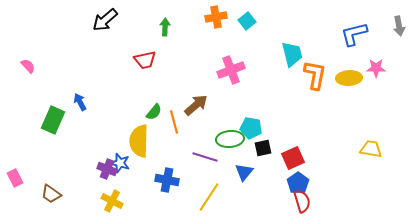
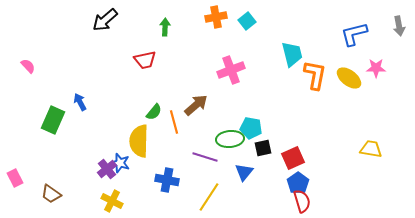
yellow ellipse: rotated 40 degrees clockwise
purple cross: rotated 30 degrees clockwise
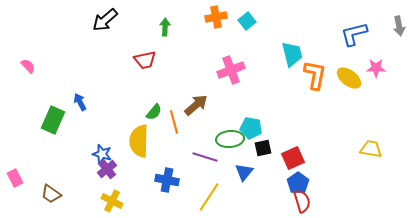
blue star: moved 18 px left, 9 px up
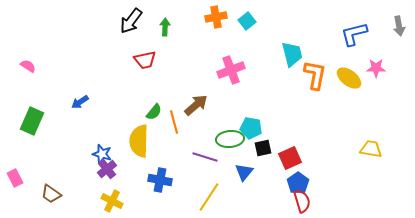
black arrow: moved 26 px right, 1 px down; rotated 12 degrees counterclockwise
pink semicircle: rotated 14 degrees counterclockwise
blue arrow: rotated 96 degrees counterclockwise
green rectangle: moved 21 px left, 1 px down
red square: moved 3 px left
blue cross: moved 7 px left
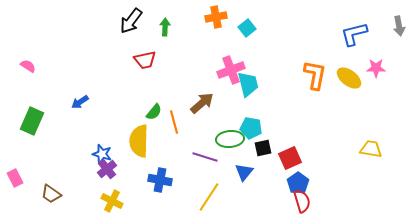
cyan square: moved 7 px down
cyan trapezoid: moved 44 px left, 30 px down
brown arrow: moved 6 px right, 2 px up
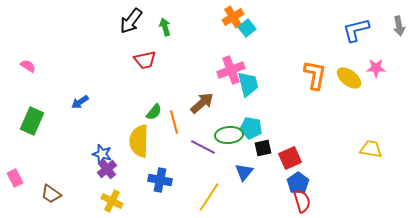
orange cross: moved 17 px right; rotated 20 degrees counterclockwise
green arrow: rotated 18 degrees counterclockwise
blue L-shape: moved 2 px right, 4 px up
green ellipse: moved 1 px left, 4 px up
purple line: moved 2 px left, 10 px up; rotated 10 degrees clockwise
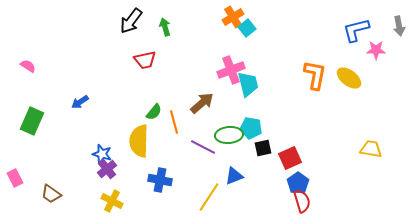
pink star: moved 18 px up
blue triangle: moved 10 px left, 4 px down; rotated 30 degrees clockwise
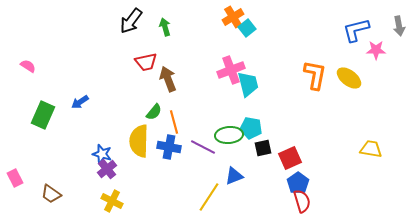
red trapezoid: moved 1 px right, 2 px down
brown arrow: moved 34 px left, 24 px up; rotated 70 degrees counterclockwise
green rectangle: moved 11 px right, 6 px up
blue cross: moved 9 px right, 33 px up
